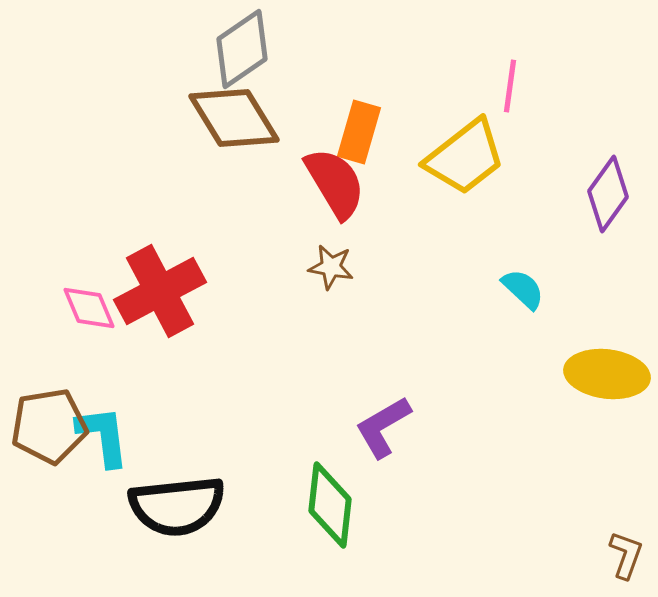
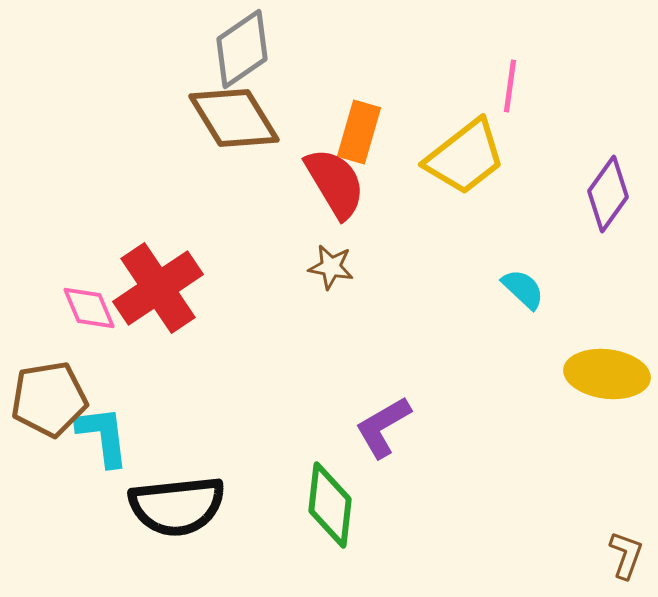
red cross: moved 2 px left, 3 px up; rotated 6 degrees counterclockwise
brown pentagon: moved 27 px up
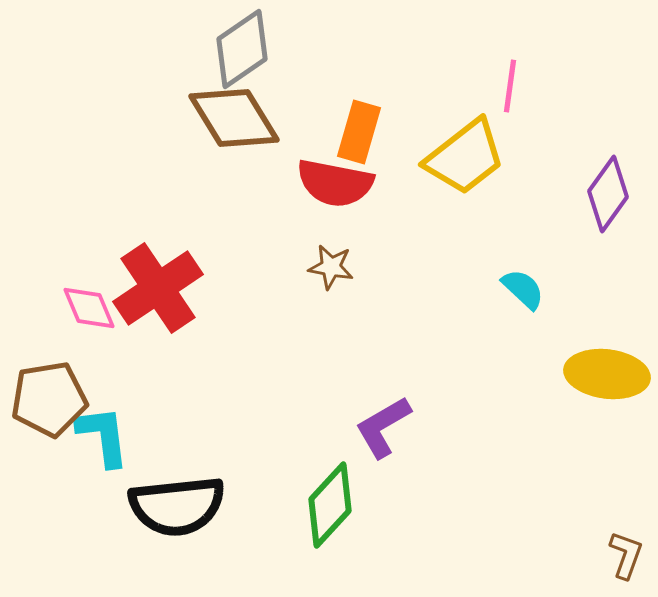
red semicircle: rotated 132 degrees clockwise
green diamond: rotated 36 degrees clockwise
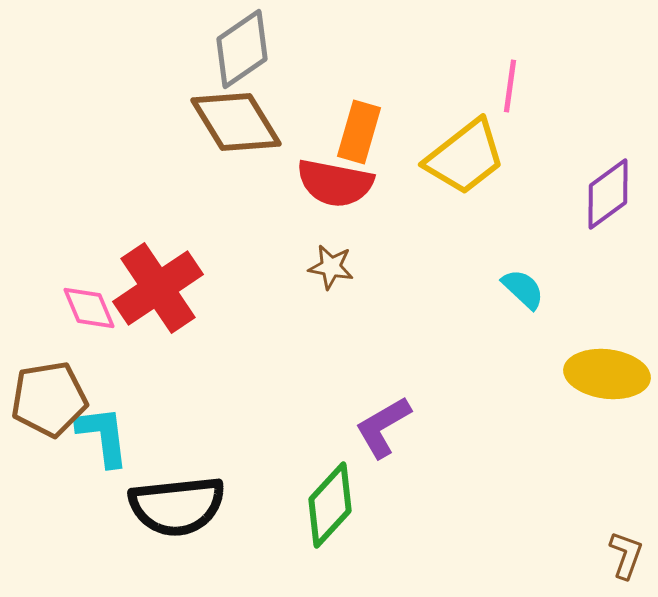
brown diamond: moved 2 px right, 4 px down
purple diamond: rotated 18 degrees clockwise
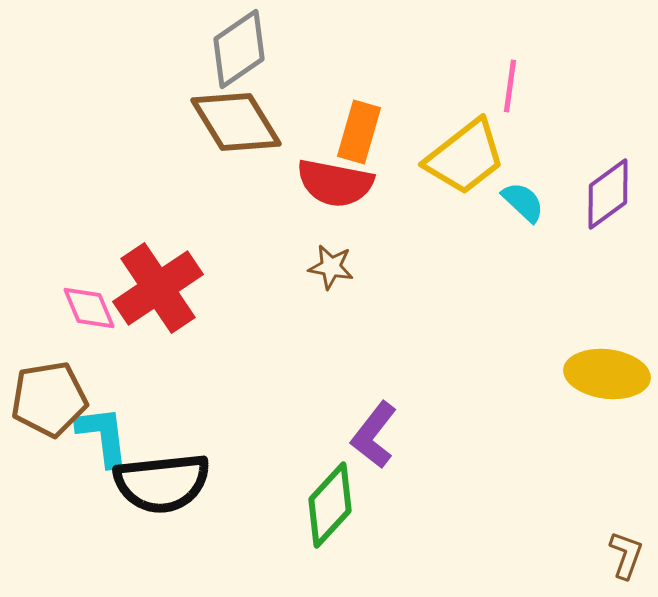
gray diamond: moved 3 px left
cyan semicircle: moved 87 px up
purple L-shape: moved 9 px left, 8 px down; rotated 22 degrees counterclockwise
black semicircle: moved 15 px left, 23 px up
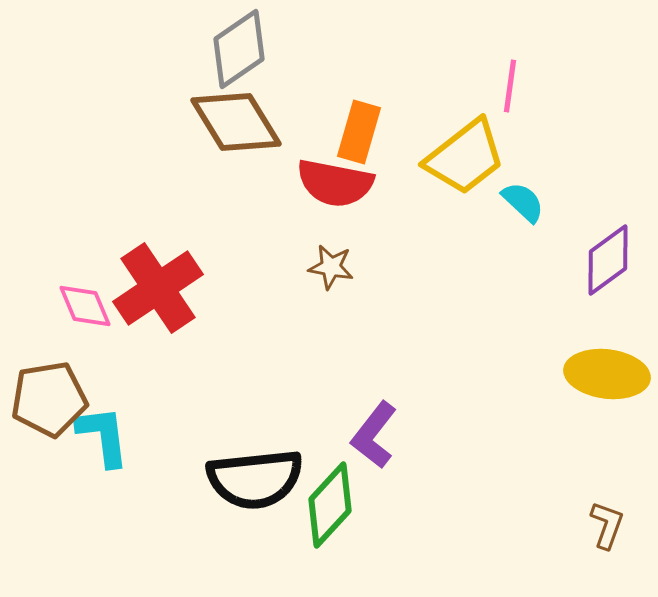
purple diamond: moved 66 px down
pink diamond: moved 4 px left, 2 px up
black semicircle: moved 93 px right, 4 px up
brown L-shape: moved 19 px left, 30 px up
